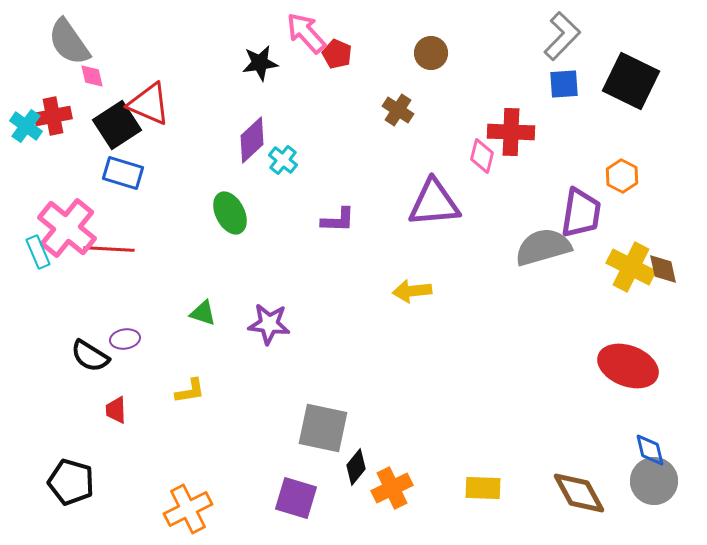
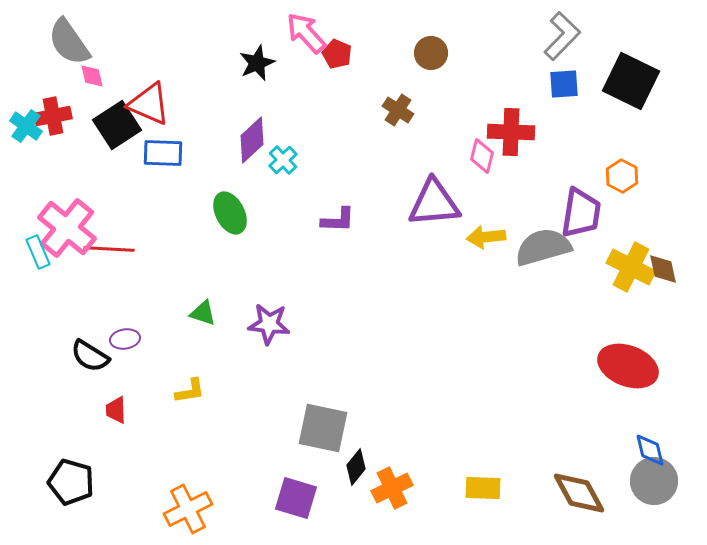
black star at (260, 63): moved 3 px left; rotated 15 degrees counterclockwise
cyan cross at (283, 160): rotated 8 degrees clockwise
blue rectangle at (123, 173): moved 40 px right, 20 px up; rotated 15 degrees counterclockwise
yellow arrow at (412, 291): moved 74 px right, 54 px up
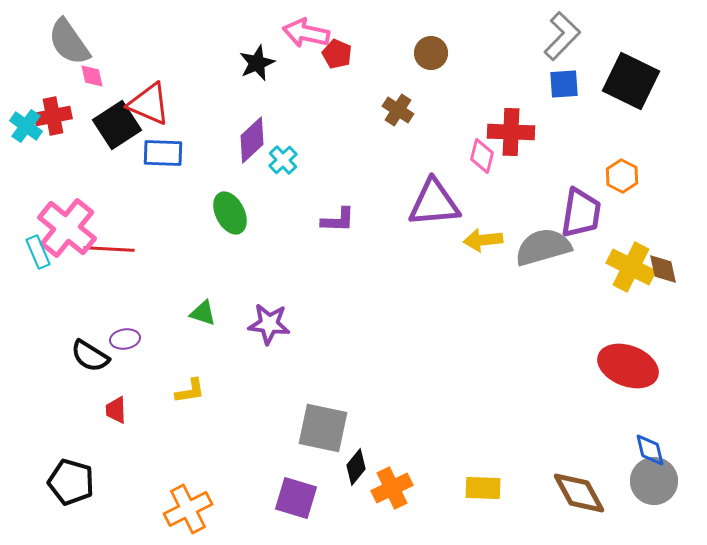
pink arrow at (306, 33): rotated 36 degrees counterclockwise
yellow arrow at (486, 237): moved 3 px left, 3 px down
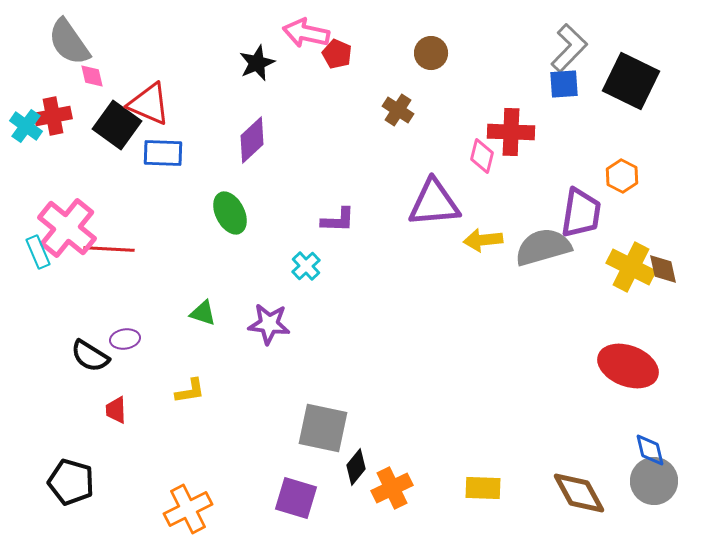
gray L-shape at (562, 36): moved 7 px right, 12 px down
black square at (117, 125): rotated 21 degrees counterclockwise
cyan cross at (283, 160): moved 23 px right, 106 px down
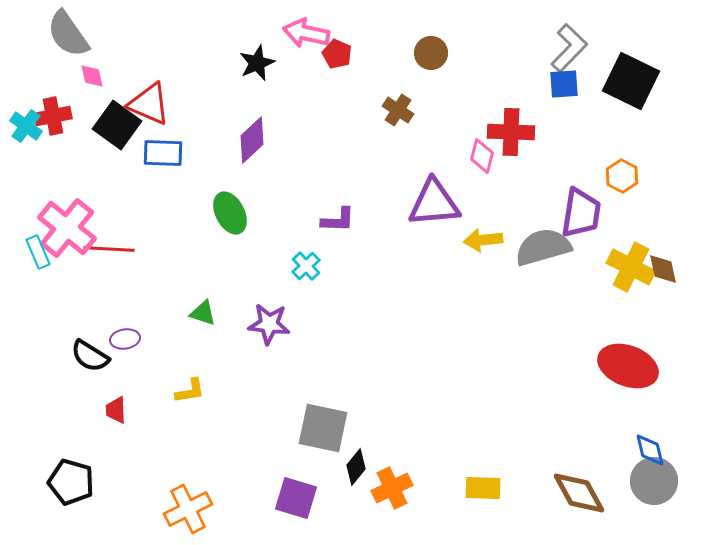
gray semicircle at (69, 42): moved 1 px left, 8 px up
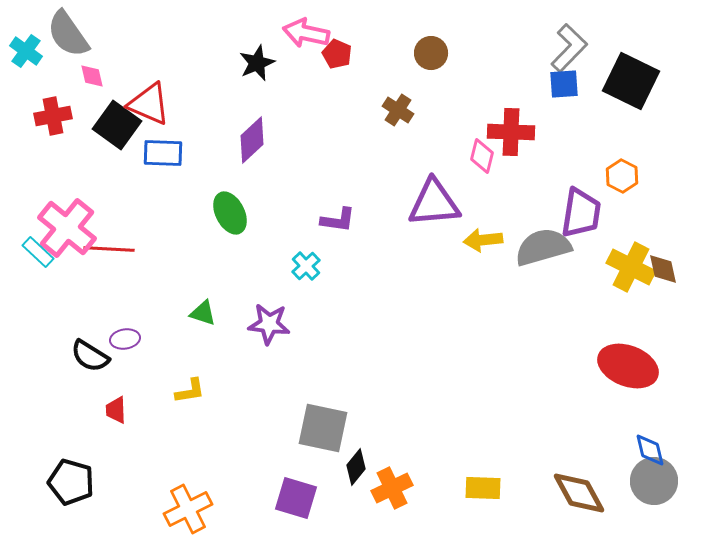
cyan cross at (26, 126): moved 75 px up
purple L-shape at (338, 220): rotated 6 degrees clockwise
cyan rectangle at (38, 252): rotated 24 degrees counterclockwise
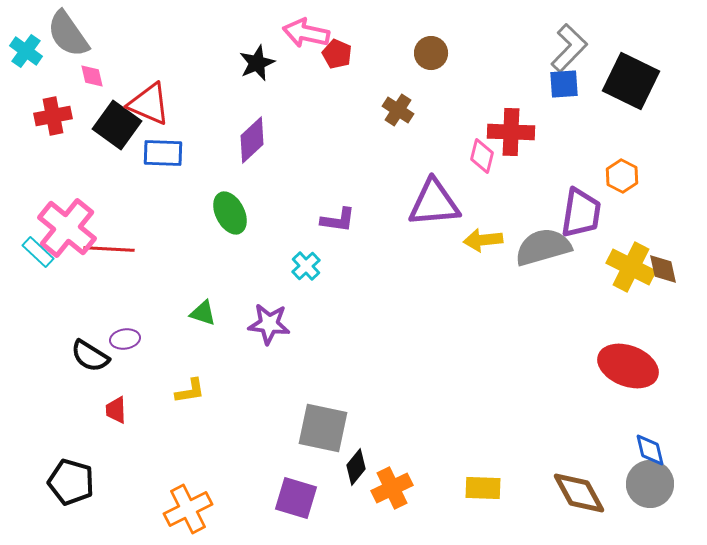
gray circle at (654, 481): moved 4 px left, 3 px down
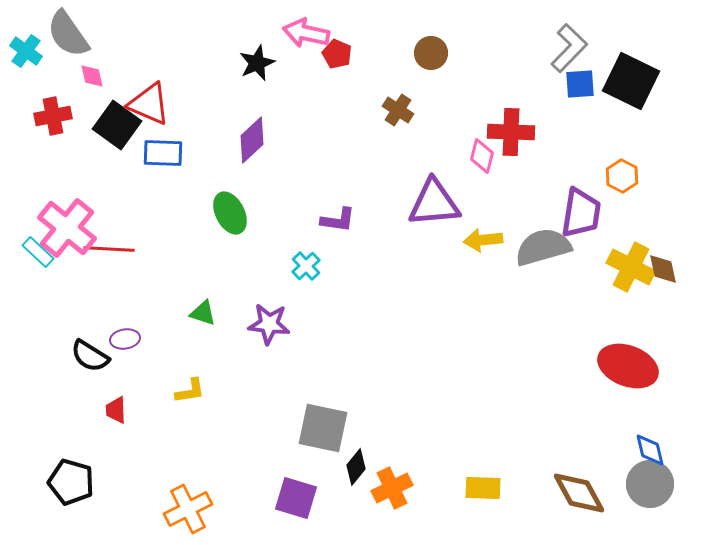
blue square at (564, 84): moved 16 px right
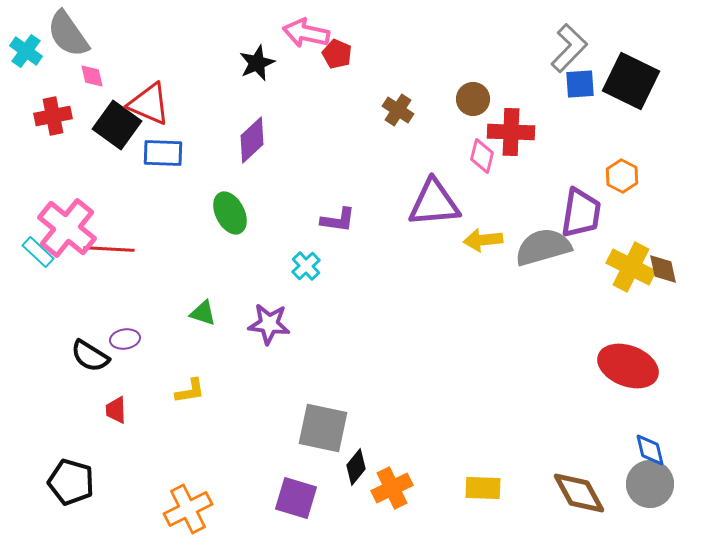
brown circle at (431, 53): moved 42 px right, 46 px down
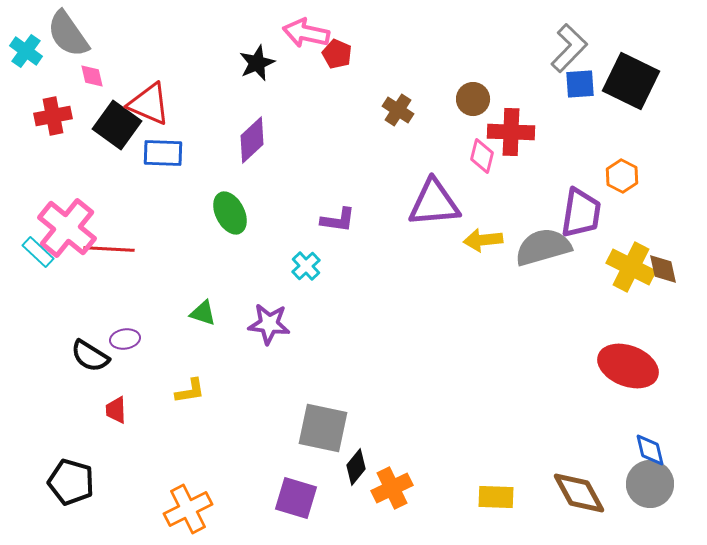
yellow rectangle at (483, 488): moved 13 px right, 9 px down
